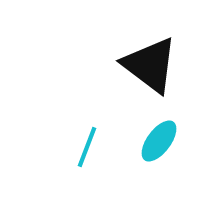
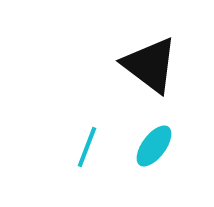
cyan ellipse: moved 5 px left, 5 px down
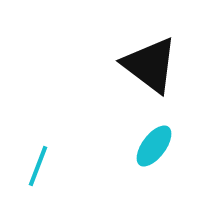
cyan line: moved 49 px left, 19 px down
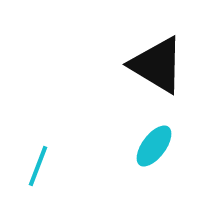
black triangle: moved 7 px right; rotated 6 degrees counterclockwise
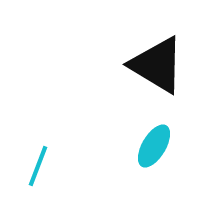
cyan ellipse: rotated 6 degrees counterclockwise
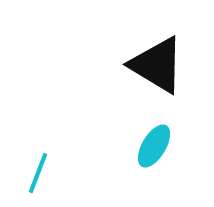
cyan line: moved 7 px down
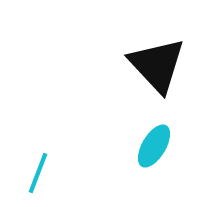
black triangle: rotated 16 degrees clockwise
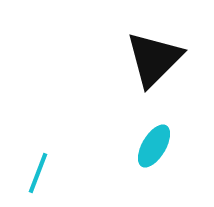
black triangle: moved 3 px left, 6 px up; rotated 28 degrees clockwise
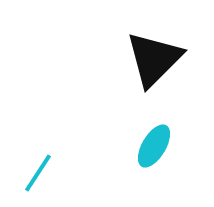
cyan line: rotated 12 degrees clockwise
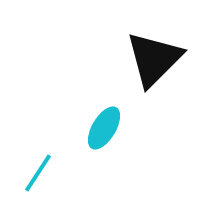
cyan ellipse: moved 50 px left, 18 px up
